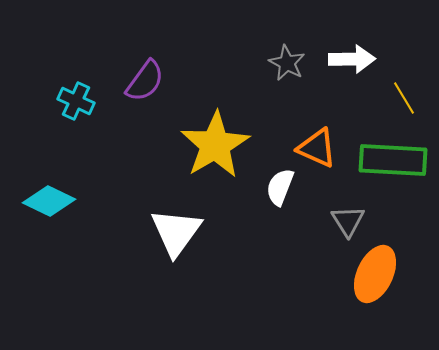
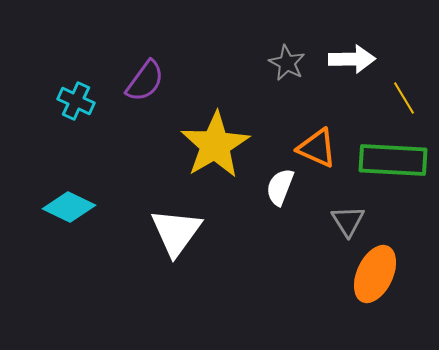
cyan diamond: moved 20 px right, 6 px down
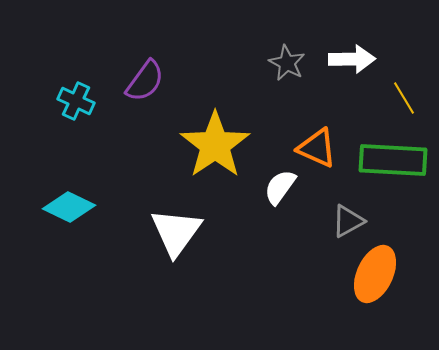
yellow star: rotated 4 degrees counterclockwise
white semicircle: rotated 15 degrees clockwise
gray triangle: rotated 33 degrees clockwise
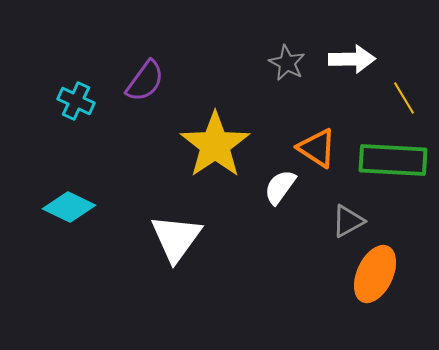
orange triangle: rotated 9 degrees clockwise
white triangle: moved 6 px down
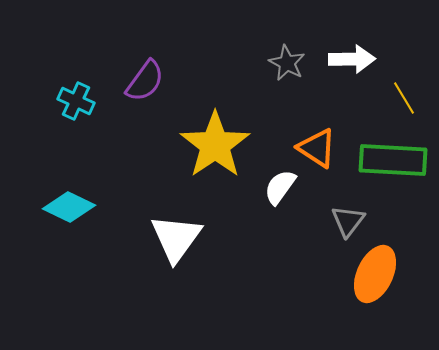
gray triangle: rotated 24 degrees counterclockwise
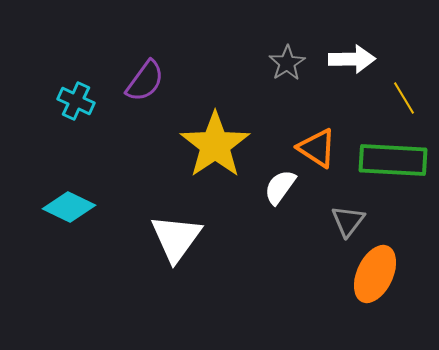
gray star: rotated 12 degrees clockwise
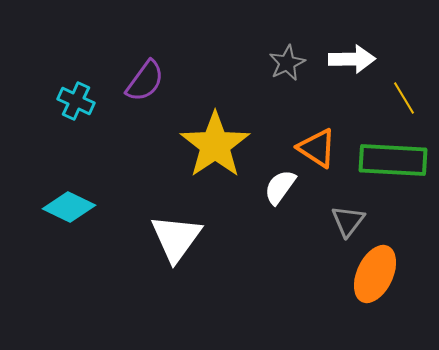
gray star: rotated 6 degrees clockwise
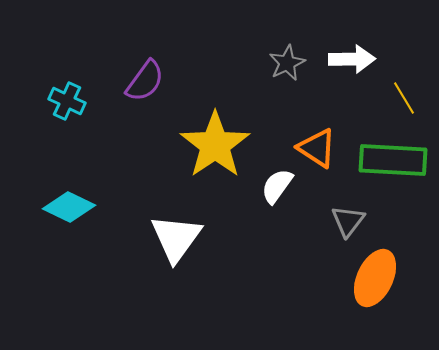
cyan cross: moved 9 px left
white semicircle: moved 3 px left, 1 px up
orange ellipse: moved 4 px down
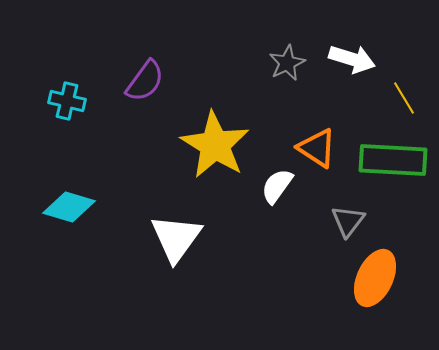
white arrow: rotated 18 degrees clockwise
cyan cross: rotated 12 degrees counterclockwise
yellow star: rotated 6 degrees counterclockwise
cyan diamond: rotated 9 degrees counterclockwise
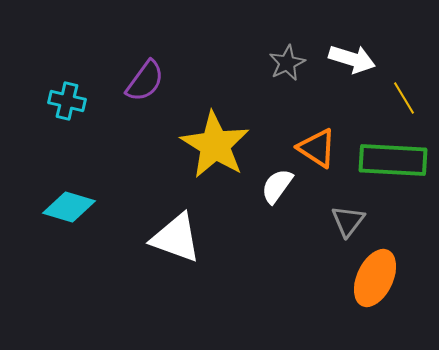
white triangle: rotated 46 degrees counterclockwise
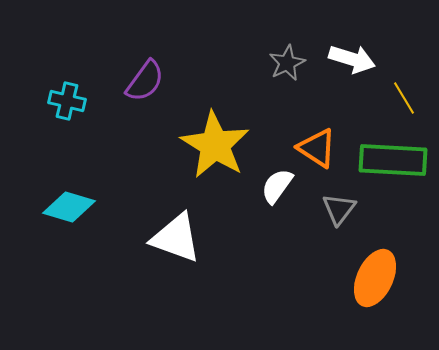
gray triangle: moved 9 px left, 12 px up
